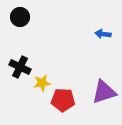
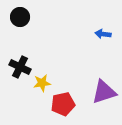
red pentagon: moved 4 px down; rotated 15 degrees counterclockwise
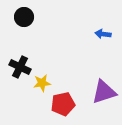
black circle: moved 4 px right
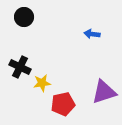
blue arrow: moved 11 px left
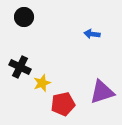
yellow star: rotated 12 degrees counterclockwise
purple triangle: moved 2 px left
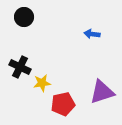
yellow star: rotated 12 degrees clockwise
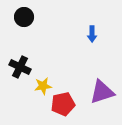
blue arrow: rotated 98 degrees counterclockwise
yellow star: moved 1 px right, 3 px down
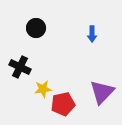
black circle: moved 12 px right, 11 px down
yellow star: moved 3 px down
purple triangle: rotated 28 degrees counterclockwise
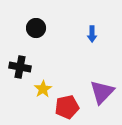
black cross: rotated 15 degrees counterclockwise
yellow star: rotated 24 degrees counterclockwise
red pentagon: moved 4 px right, 3 px down
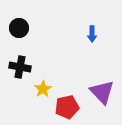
black circle: moved 17 px left
purple triangle: rotated 28 degrees counterclockwise
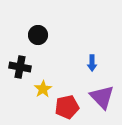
black circle: moved 19 px right, 7 px down
blue arrow: moved 29 px down
purple triangle: moved 5 px down
